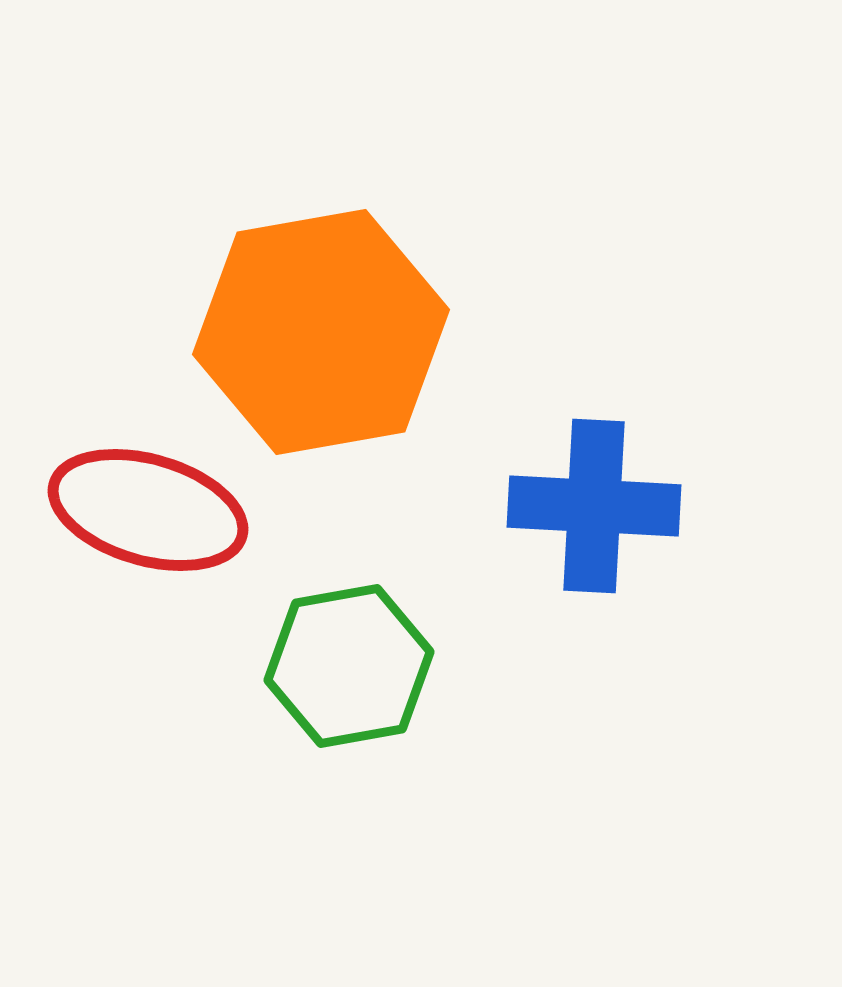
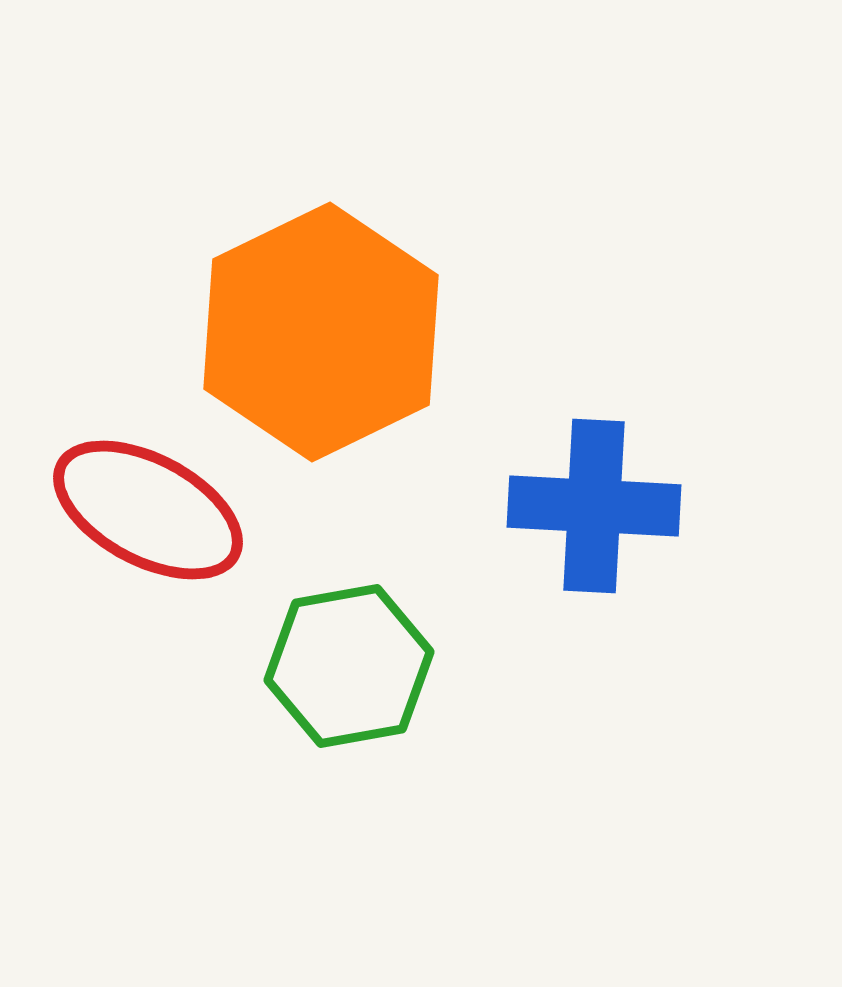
orange hexagon: rotated 16 degrees counterclockwise
red ellipse: rotated 12 degrees clockwise
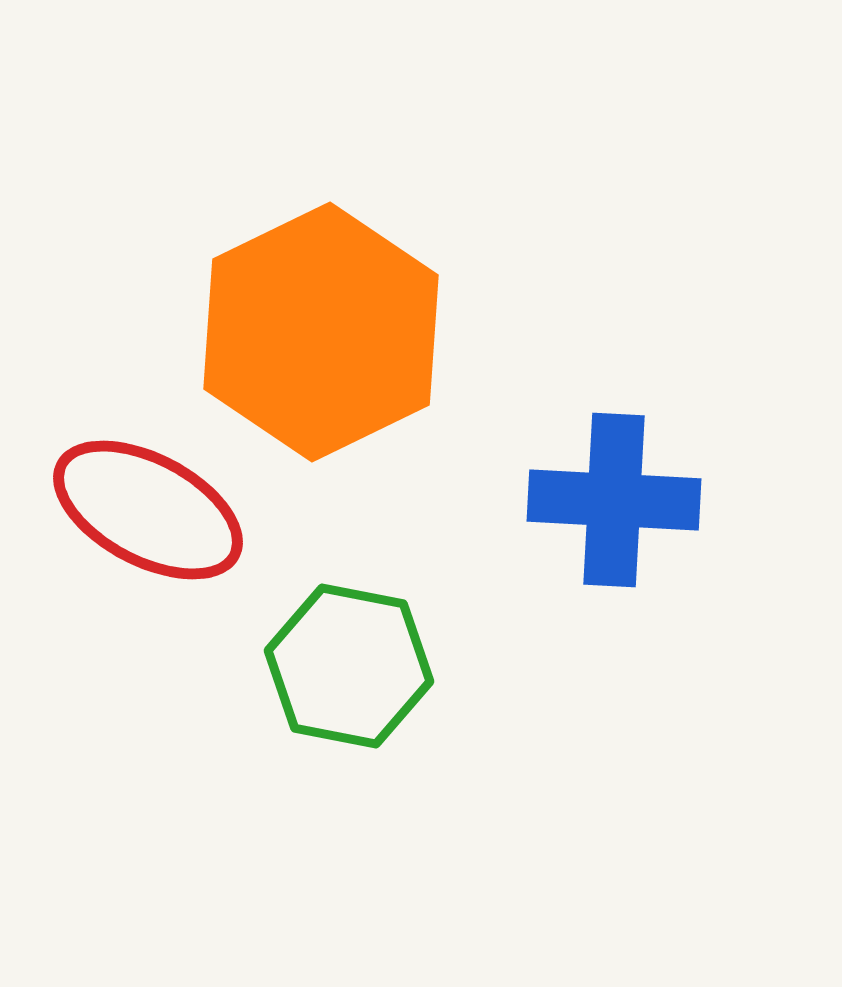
blue cross: moved 20 px right, 6 px up
green hexagon: rotated 21 degrees clockwise
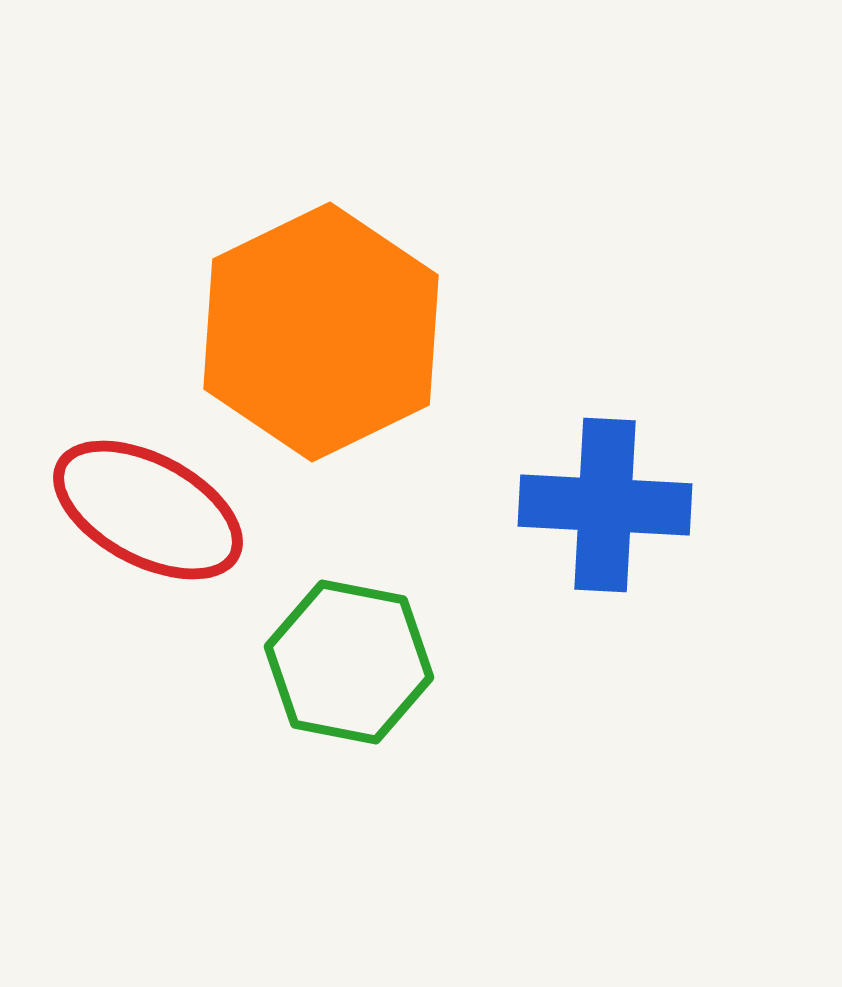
blue cross: moved 9 px left, 5 px down
green hexagon: moved 4 px up
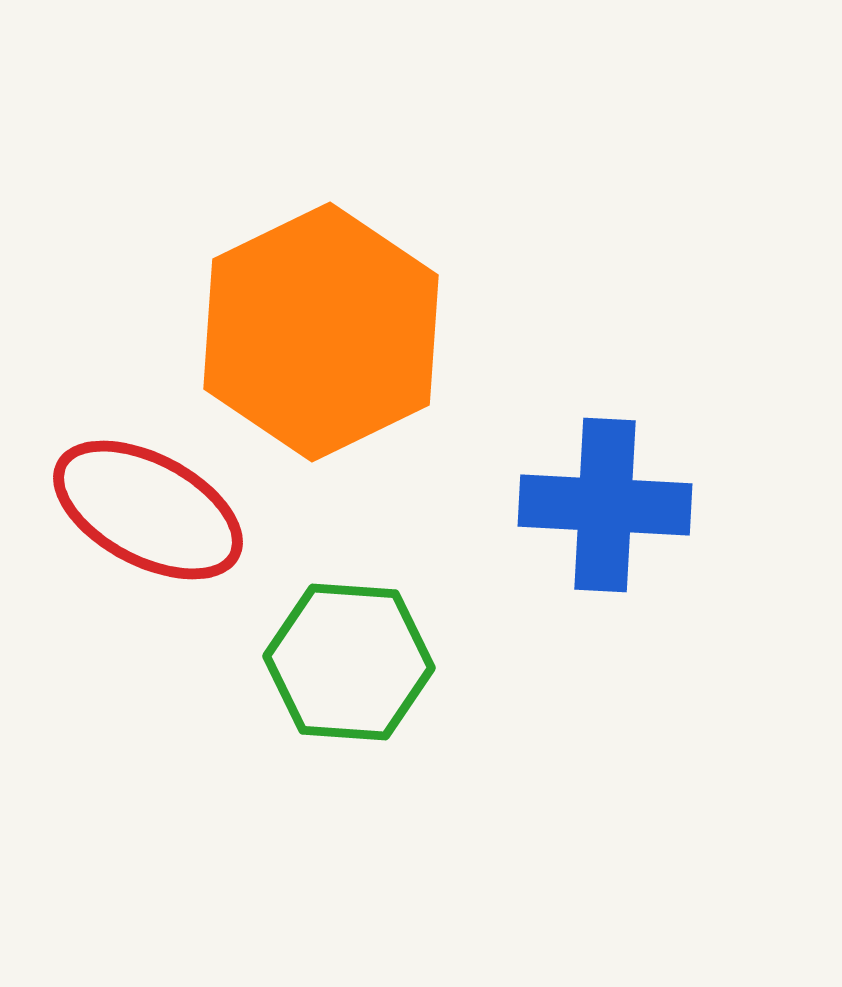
green hexagon: rotated 7 degrees counterclockwise
